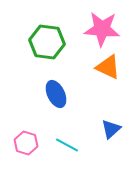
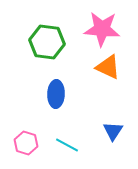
blue ellipse: rotated 28 degrees clockwise
blue triangle: moved 2 px right, 2 px down; rotated 15 degrees counterclockwise
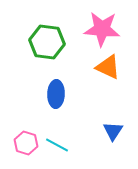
cyan line: moved 10 px left
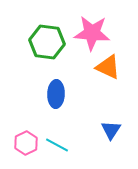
pink star: moved 10 px left, 4 px down
blue triangle: moved 2 px left, 1 px up
pink hexagon: rotated 15 degrees clockwise
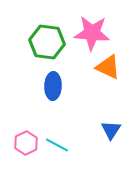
blue ellipse: moved 3 px left, 8 px up
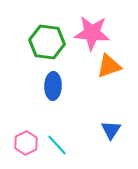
orange triangle: moved 1 px right, 1 px up; rotated 44 degrees counterclockwise
cyan line: rotated 20 degrees clockwise
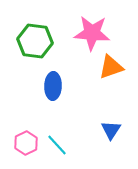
green hexagon: moved 12 px left, 1 px up
orange triangle: moved 2 px right, 1 px down
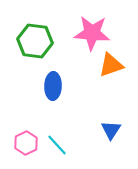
orange triangle: moved 2 px up
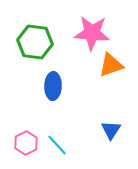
green hexagon: moved 1 px down
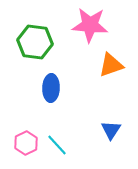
pink star: moved 2 px left, 8 px up
blue ellipse: moved 2 px left, 2 px down
